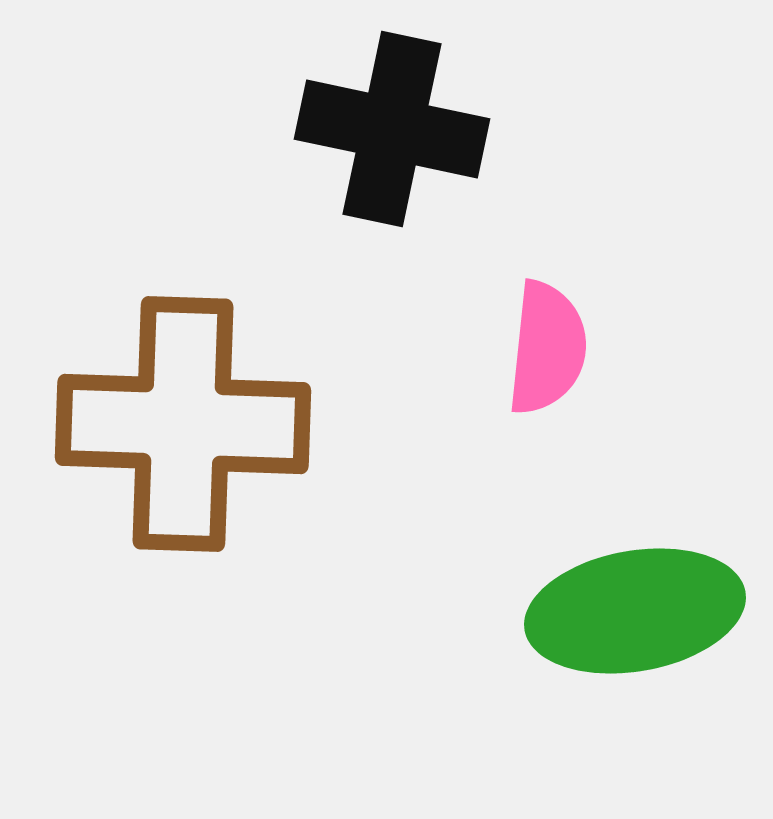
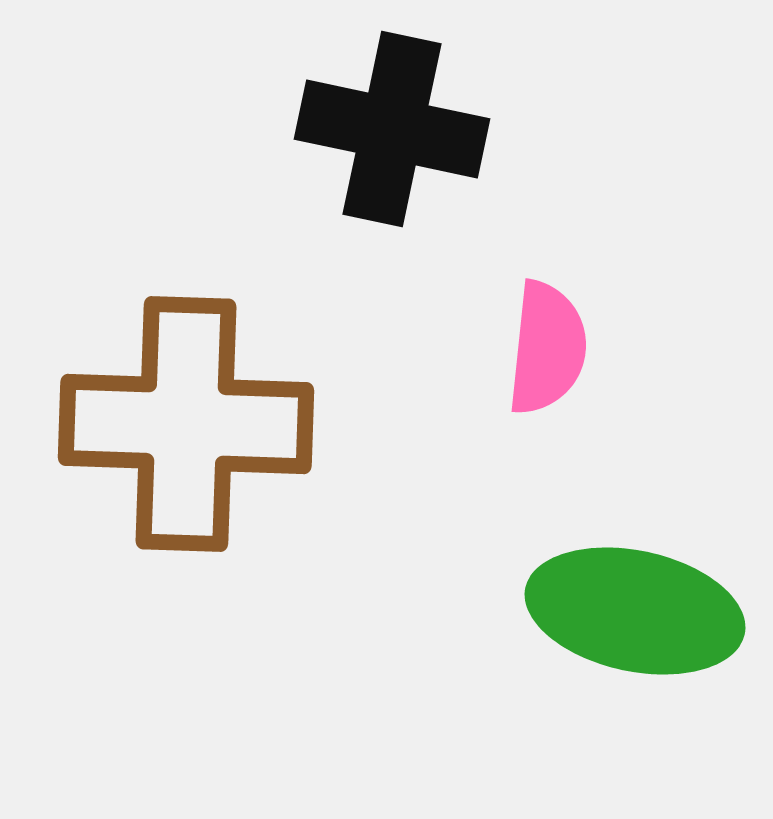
brown cross: moved 3 px right
green ellipse: rotated 22 degrees clockwise
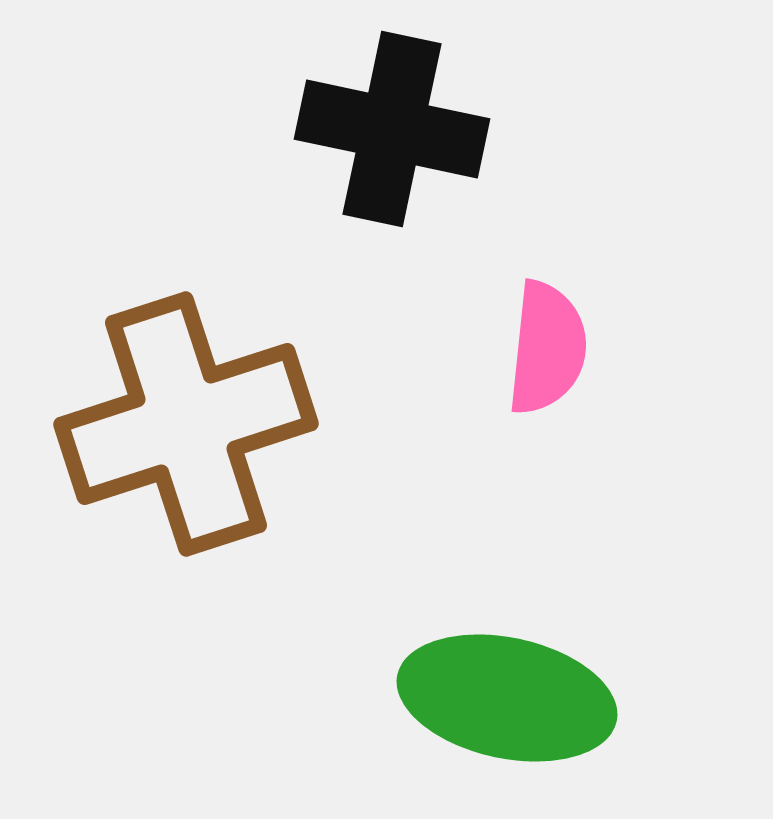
brown cross: rotated 20 degrees counterclockwise
green ellipse: moved 128 px left, 87 px down
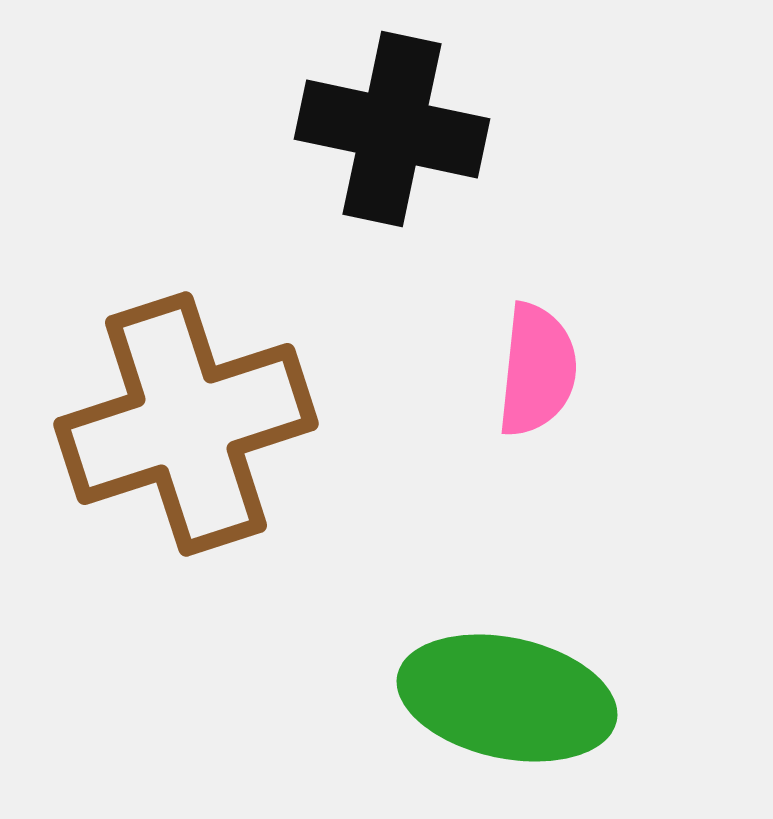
pink semicircle: moved 10 px left, 22 px down
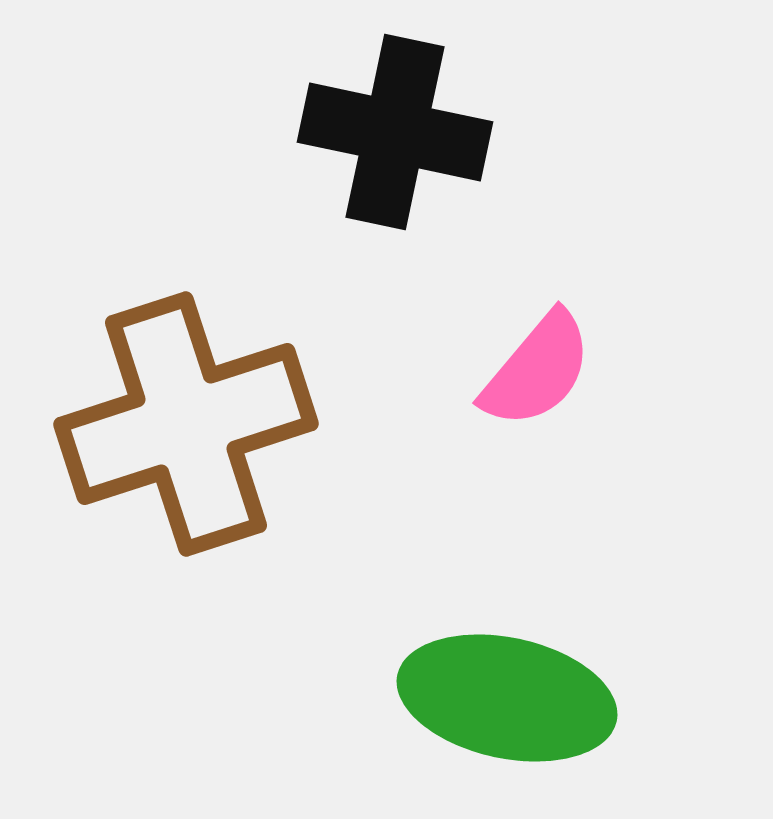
black cross: moved 3 px right, 3 px down
pink semicircle: rotated 34 degrees clockwise
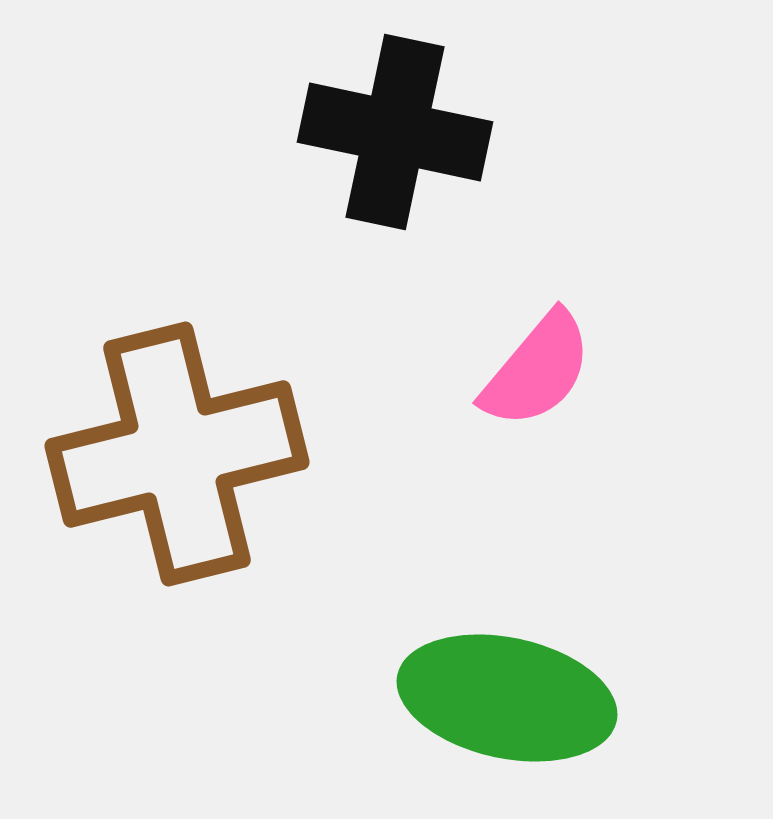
brown cross: moved 9 px left, 30 px down; rotated 4 degrees clockwise
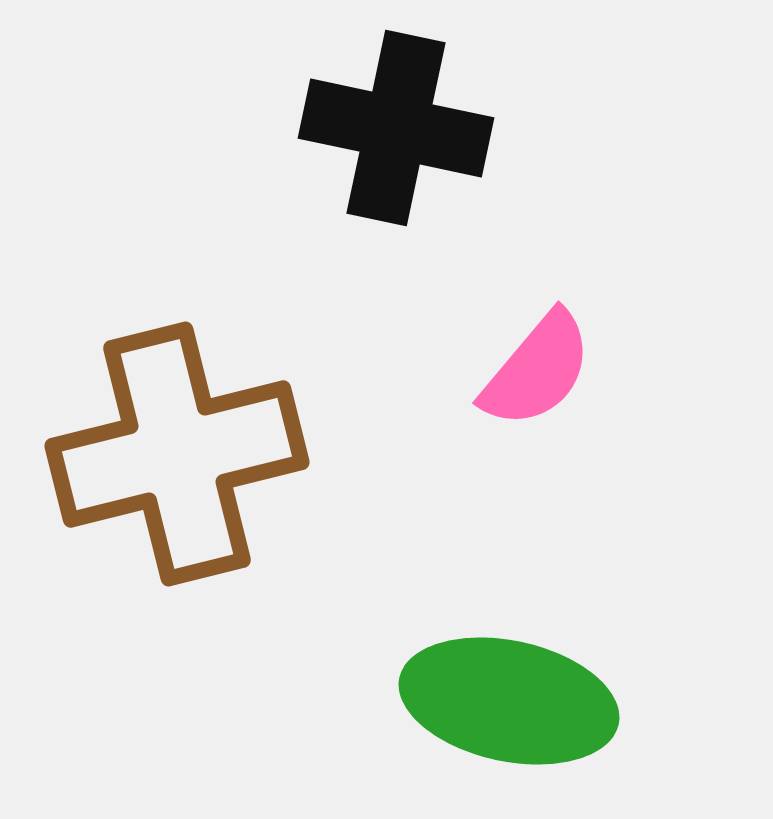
black cross: moved 1 px right, 4 px up
green ellipse: moved 2 px right, 3 px down
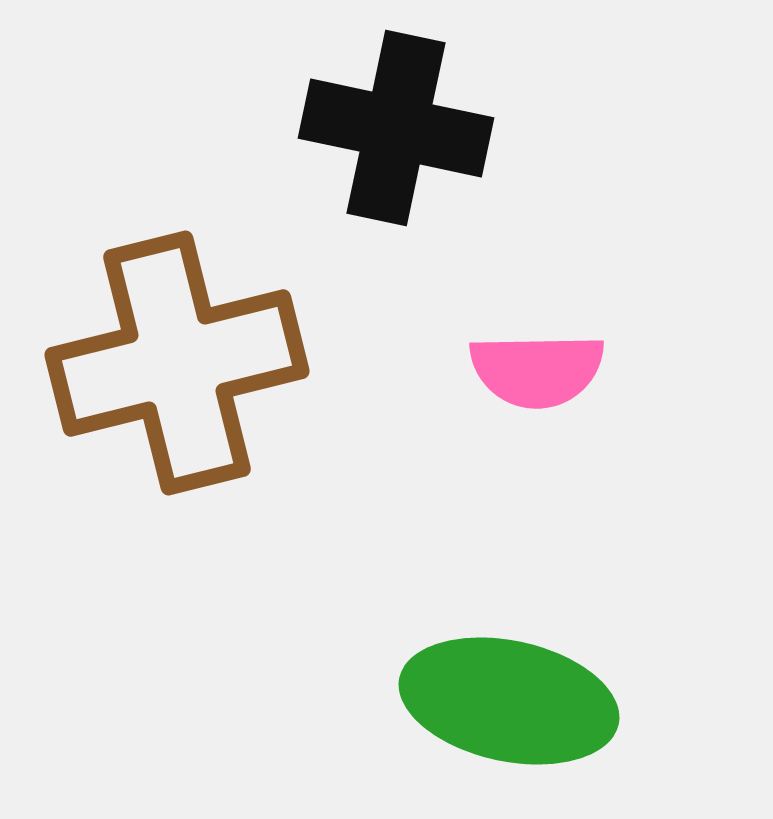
pink semicircle: rotated 49 degrees clockwise
brown cross: moved 91 px up
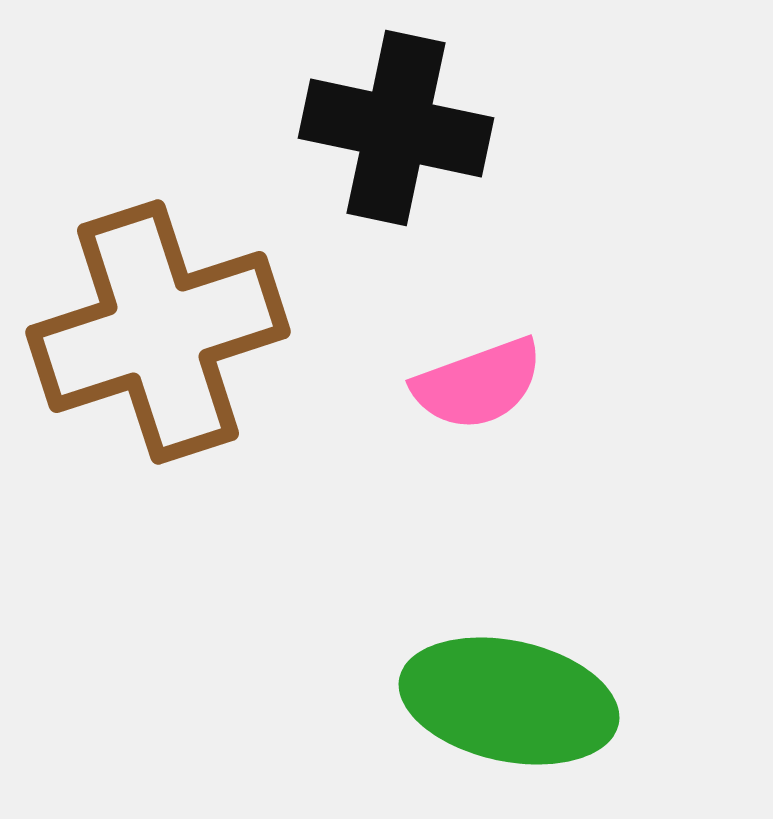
brown cross: moved 19 px left, 31 px up; rotated 4 degrees counterclockwise
pink semicircle: moved 59 px left, 14 px down; rotated 19 degrees counterclockwise
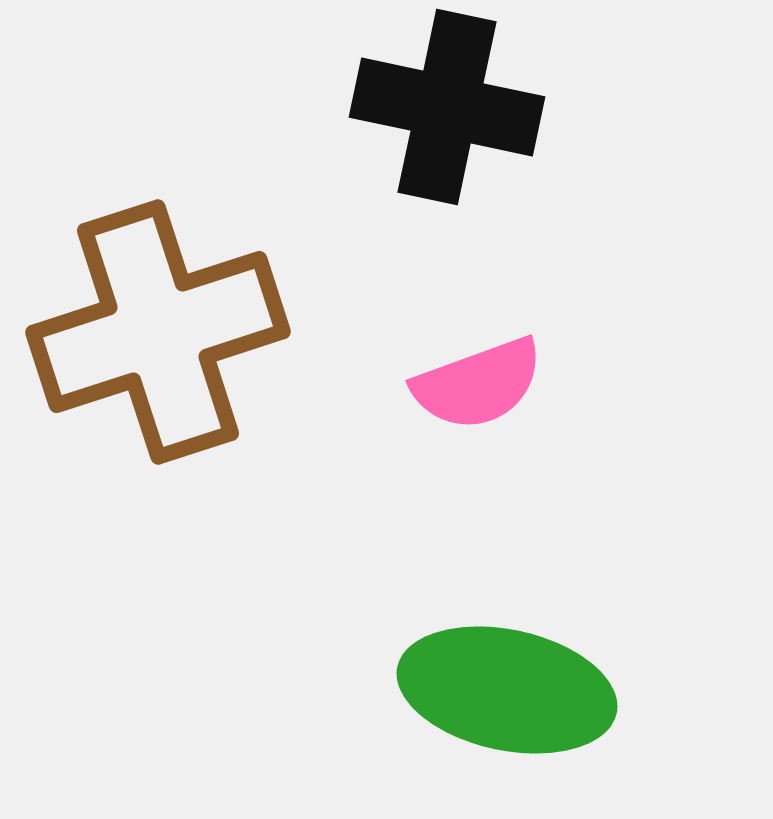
black cross: moved 51 px right, 21 px up
green ellipse: moved 2 px left, 11 px up
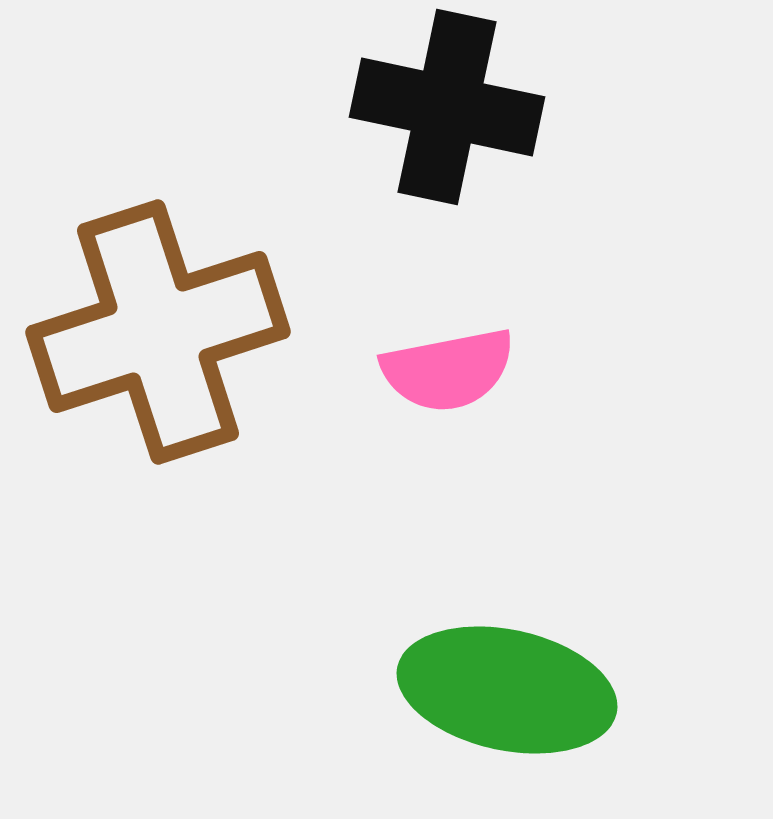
pink semicircle: moved 30 px left, 14 px up; rotated 9 degrees clockwise
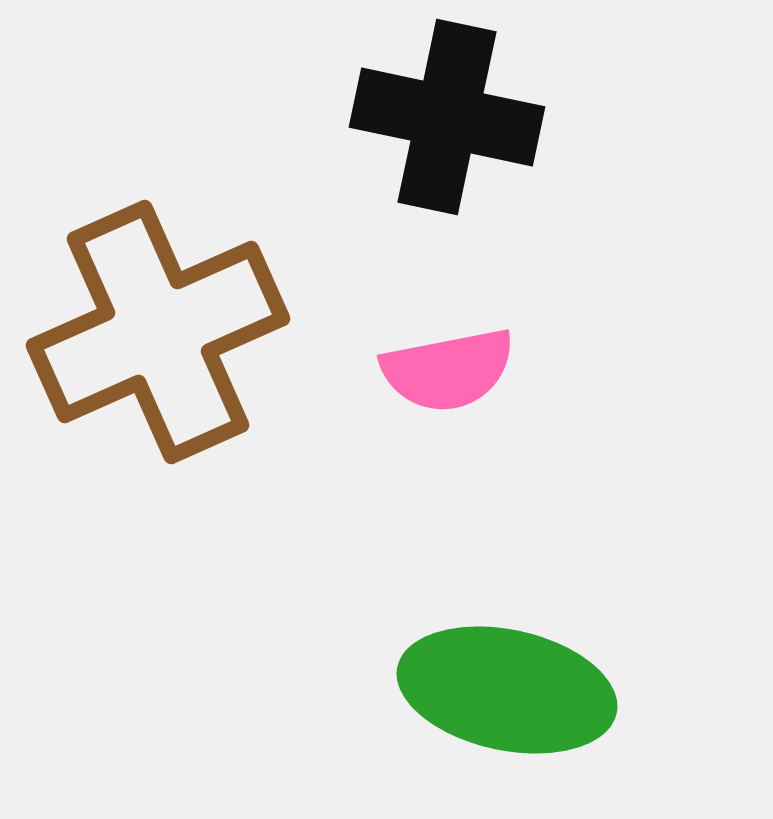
black cross: moved 10 px down
brown cross: rotated 6 degrees counterclockwise
